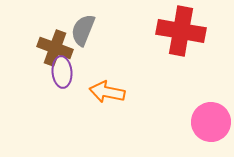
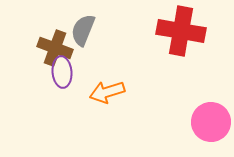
orange arrow: rotated 28 degrees counterclockwise
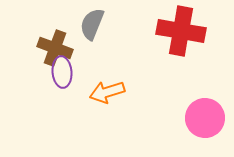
gray semicircle: moved 9 px right, 6 px up
pink circle: moved 6 px left, 4 px up
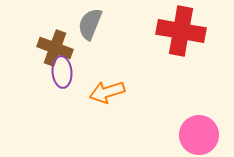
gray semicircle: moved 2 px left
pink circle: moved 6 px left, 17 px down
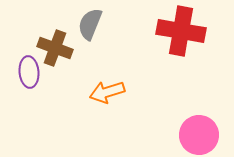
purple ellipse: moved 33 px left
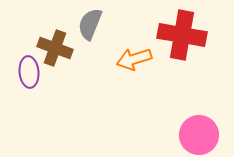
red cross: moved 1 px right, 4 px down
orange arrow: moved 27 px right, 33 px up
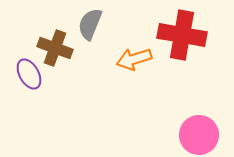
purple ellipse: moved 2 px down; rotated 24 degrees counterclockwise
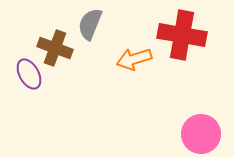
pink circle: moved 2 px right, 1 px up
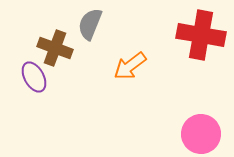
red cross: moved 19 px right
orange arrow: moved 4 px left, 7 px down; rotated 20 degrees counterclockwise
purple ellipse: moved 5 px right, 3 px down
